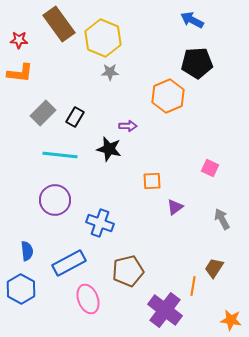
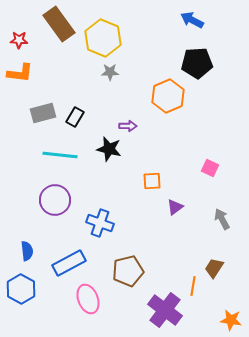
gray rectangle: rotated 30 degrees clockwise
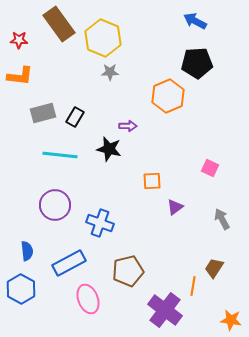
blue arrow: moved 3 px right, 1 px down
orange L-shape: moved 3 px down
purple circle: moved 5 px down
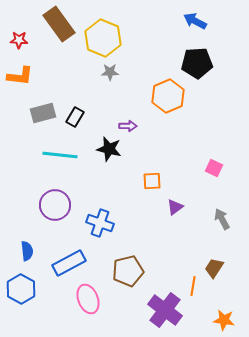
pink square: moved 4 px right
orange star: moved 7 px left
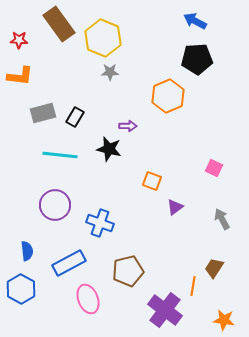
black pentagon: moved 4 px up
orange square: rotated 24 degrees clockwise
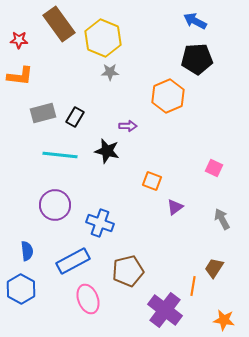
black star: moved 2 px left, 2 px down
blue rectangle: moved 4 px right, 2 px up
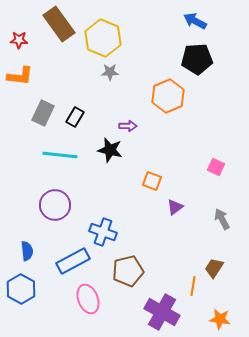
gray rectangle: rotated 50 degrees counterclockwise
black star: moved 3 px right, 1 px up
pink square: moved 2 px right, 1 px up
blue cross: moved 3 px right, 9 px down
purple cross: moved 3 px left, 2 px down; rotated 8 degrees counterclockwise
orange star: moved 4 px left, 1 px up
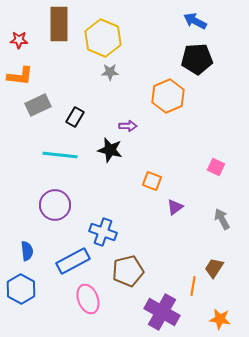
brown rectangle: rotated 36 degrees clockwise
gray rectangle: moved 5 px left, 8 px up; rotated 40 degrees clockwise
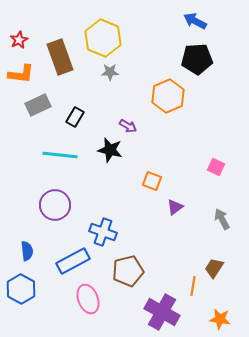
brown rectangle: moved 1 px right, 33 px down; rotated 20 degrees counterclockwise
red star: rotated 30 degrees counterclockwise
orange L-shape: moved 1 px right, 2 px up
purple arrow: rotated 30 degrees clockwise
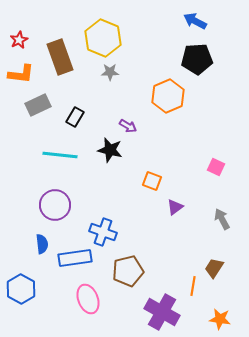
blue semicircle: moved 15 px right, 7 px up
blue rectangle: moved 2 px right, 3 px up; rotated 20 degrees clockwise
